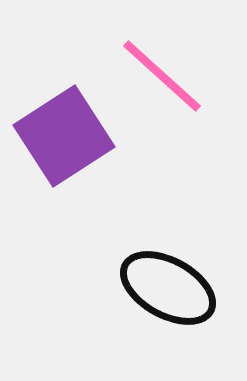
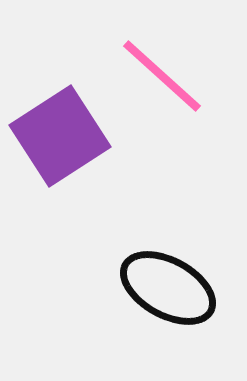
purple square: moved 4 px left
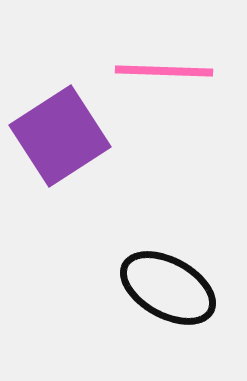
pink line: moved 2 px right, 5 px up; rotated 40 degrees counterclockwise
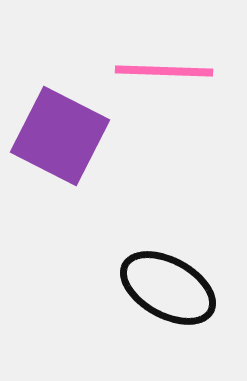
purple square: rotated 30 degrees counterclockwise
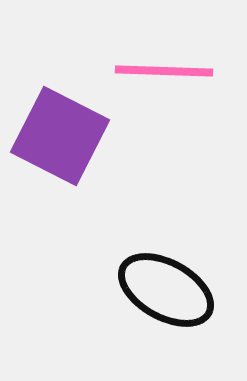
black ellipse: moved 2 px left, 2 px down
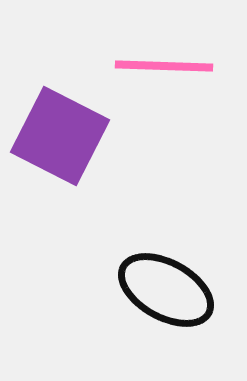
pink line: moved 5 px up
